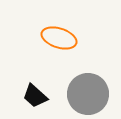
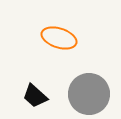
gray circle: moved 1 px right
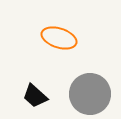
gray circle: moved 1 px right
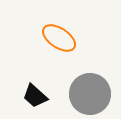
orange ellipse: rotated 16 degrees clockwise
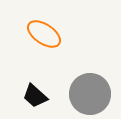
orange ellipse: moved 15 px left, 4 px up
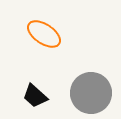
gray circle: moved 1 px right, 1 px up
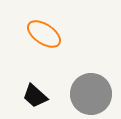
gray circle: moved 1 px down
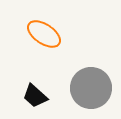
gray circle: moved 6 px up
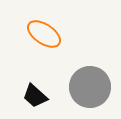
gray circle: moved 1 px left, 1 px up
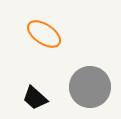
black trapezoid: moved 2 px down
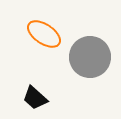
gray circle: moved 30 px up
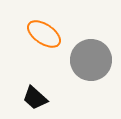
gray circle: moved 1 px right, 3 px down
